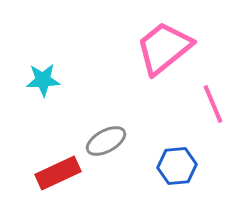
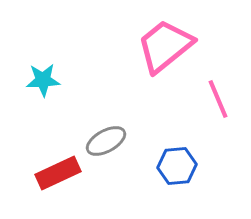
pink trapezoid: moved 1 px right, 2 px up
pink line: moved 5 px right, 5 px up
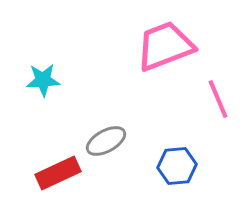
pink trapezoid: rotated 18 degrees clockwise
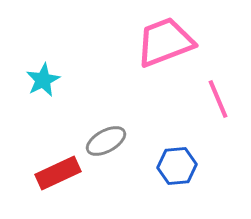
pink trapezoid: moved 4 px up
cyan star: rotated 24 degrees counterclockwise
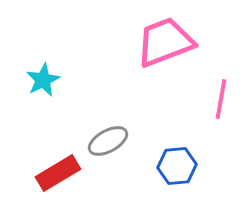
pink line: moved 3 px right; rotated 33 degrees clockwise
gray ellipse: moved 2 px right
red rectangle: rotated 6 degrees counterclockwise
